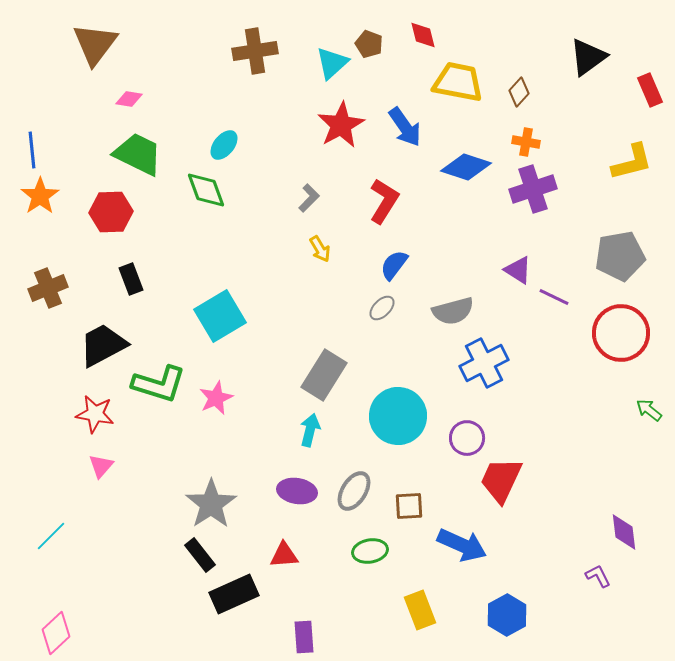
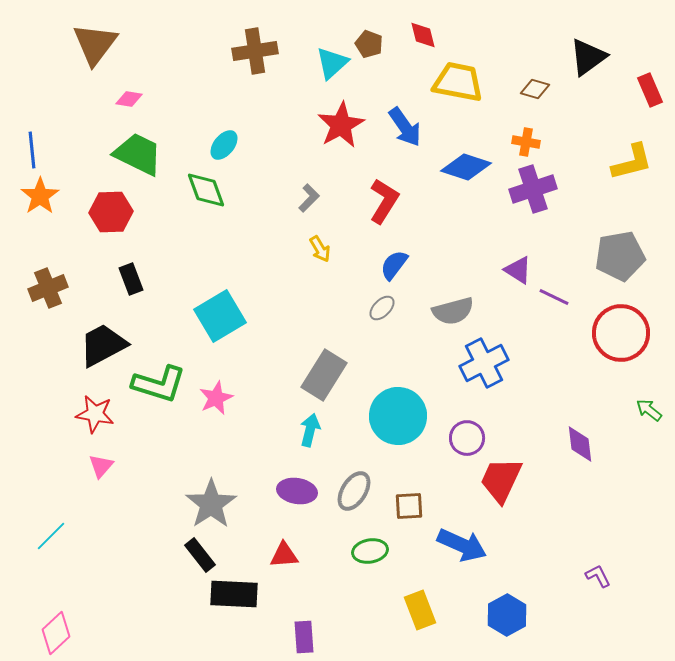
brown diamond at (519, 92): moved 16 px right, 3 px up; rotated 64 degrees clockwise
purple diamond at (624, 532): moved 44 px left, 88 px up
black rectangle at (234, 594): rotated 27 degrees clockwise
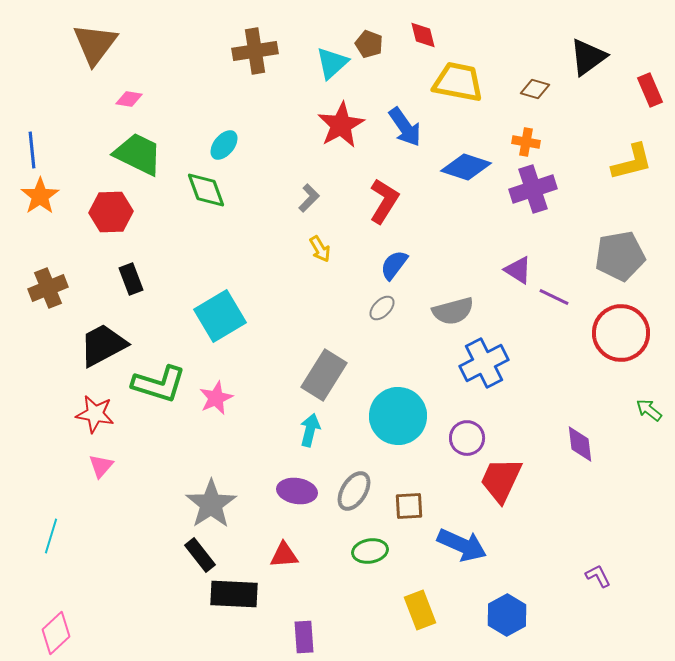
cyan line at (51, 536): rotated 28 degrees counterclockwise
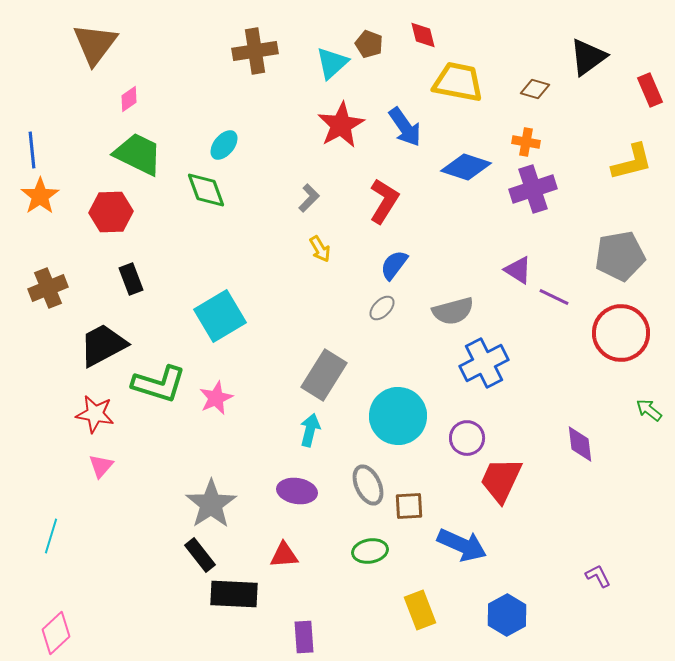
pink diamond at (129, 99): rotated 44 degrees counterclockwise
gray ellipse at (354, 491): moved 14 px right, 6 px up; rotated 57 degrees counterclockwise
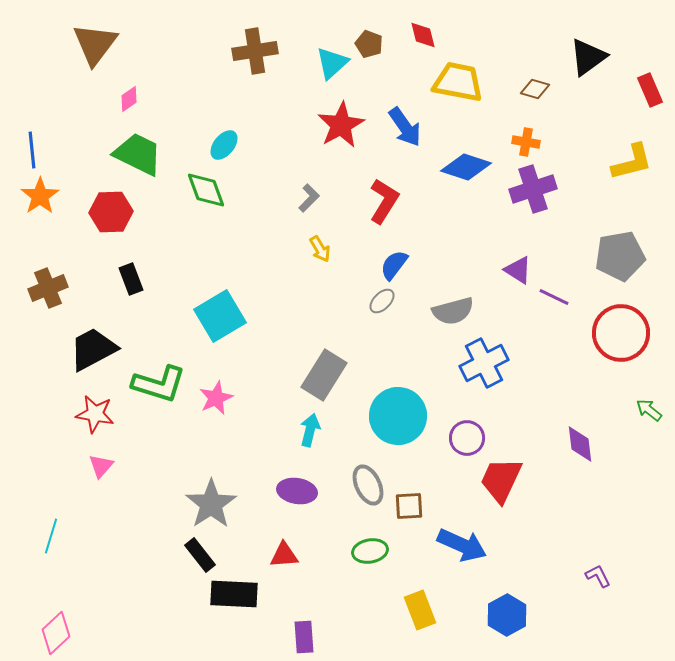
gray ellipse at (382, 308): moved 7 px up
black trapezoid at (103, 345): moved 10 px left, 4 px down
